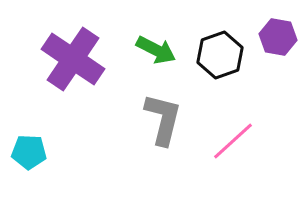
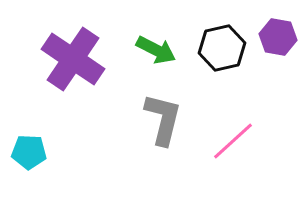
black hexagon: moved 2 px right, 7 px up; rotated 6 degrees clockwise
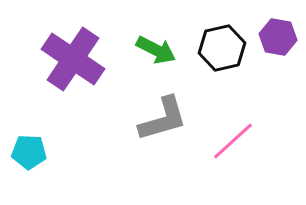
gray L-shape: rotated 60 degrees clockwise
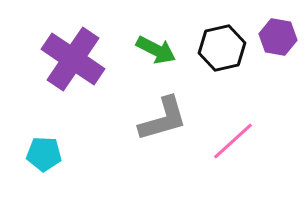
cyan pentagon: moved 15 px right, 2 px down
